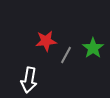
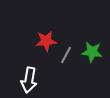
green star: moved 1 px left, 4 px down; rotated 30 degrees counterclockwise
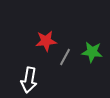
gray line: moved 1 px left, 2 px down
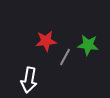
green star: moved 4 px left, 7 px up
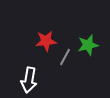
green star: rotated 20 degrees counterclockwise
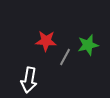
red star: rotated 10 degrees clockwise
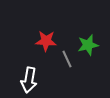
gray line: moved 2 px right, 2 px down; rotated 54 degrees counterclockwise
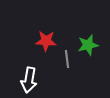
gray line: rotated 18 degrees clockwise
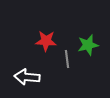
white arrow: moved 2 px left, 3 px up; rotated 85 degrees clockwise
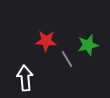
gray line: rotated 24 degrees counterclockwise
white arrow: moved 2 px left, 1 px down; rotated 80 degrees clockwise
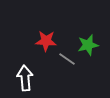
gray line: rotated 24 degrees counterclockwise
